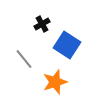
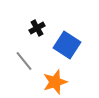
black cross: moved 5 px left, 4 px down
gray line: moved 2 px down
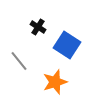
black cross: moved 1 px right, 1 px up; rotated 28 degrees counterclockwise
gray line: moved 5 px left
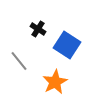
black cross: moved 2 px down
orange star: rotated 10 degrees counterclockwise
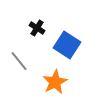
black cross: moved 1 px left, 1 px up
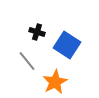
black cross: moved 4 px down; rotated 14 degrees counterclockwise
gray line: moved 8 px right
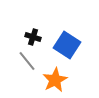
black cross: moved 4 px left, 5 px down
orange star: moved 2 px up
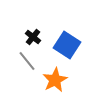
black cross: rotated 21 degrees clockwise
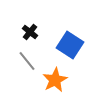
black cross: moved 3 px left, 5 px up
blue square: moved 3 px right
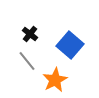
black cross: moved 2 px down
blue square: rotated 8 degrees clockwise
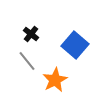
black cross: moved 1 px right
blue square: moved 5 px right
